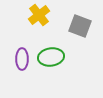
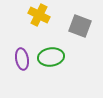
yellow cross: rotated 25 degrees counterclockwise
purple ellipse: rotated 10 degrees counterclockwise
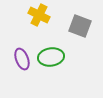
purple ellipse: rotated 10 degrees counterclockwise
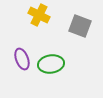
green ellipse: moved 7 px down
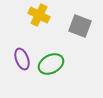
green ellipse: rotated 20 degrees counterclockwise
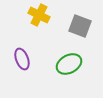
green ellipse: moved 18 px right
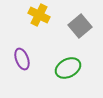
gray square: rotated 30 degrees clockwise
green ellipse: moved 1 px left, 4 px down
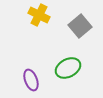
purple ellipse: moved 9 px right, 21 px down
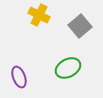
purple ellipse: moved 12 px left, 3 px up
